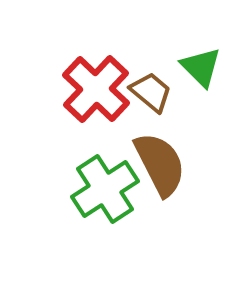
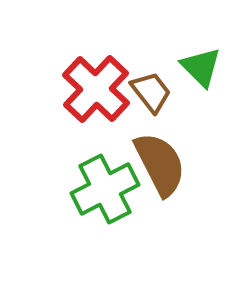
brown trapezoid: rotated 12 degrees clockwise
green cross: rotated 6 degrees clockwise
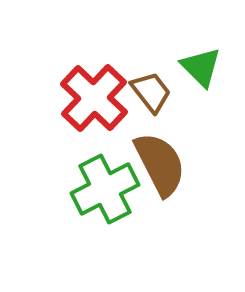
red cross: moved 2 px left, 9 px down
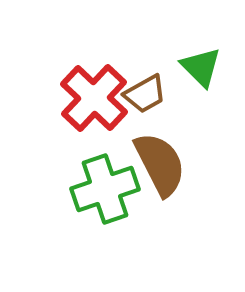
brown trapezoid: moved 6 px left, 2 px down; rotated 99 degrees clockwise
green cross: rotated 8 degrees clockwise
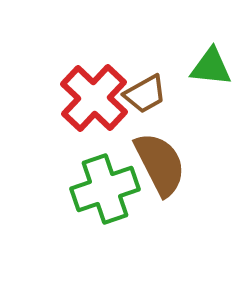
green triangle: moved 10 px right; rotated 39 degrees counterclockwise
